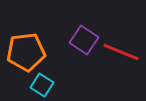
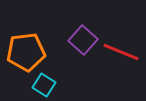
purple square: moved 1 px left; rotated 8 degrees clockwise
cyan square: moved 2 px right
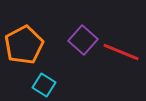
orange pentagon: moved 2 px left, 7 px up; rotated 21 degrees counterclockwise
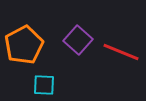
purple square: moved 5 px left
cyan square: rotated 30 degrees counterclockwise
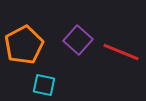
cyan square: rotated 10 degrees clockwise
